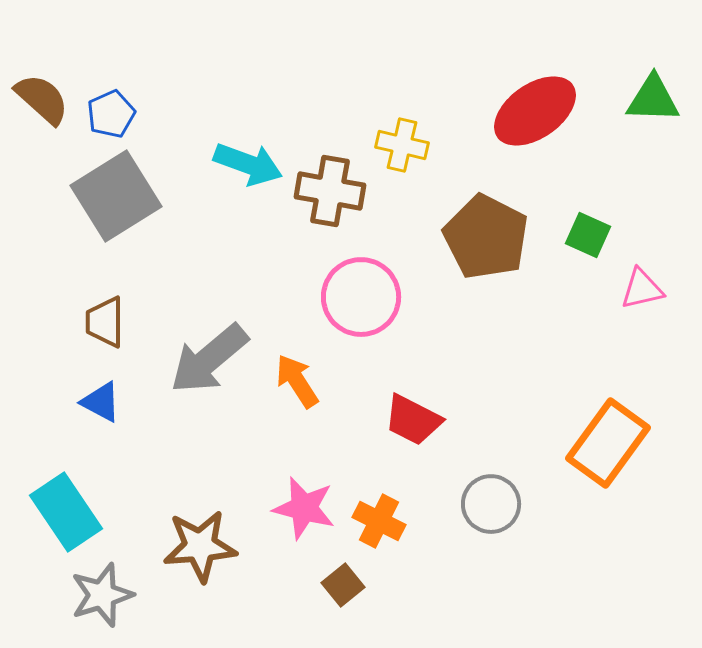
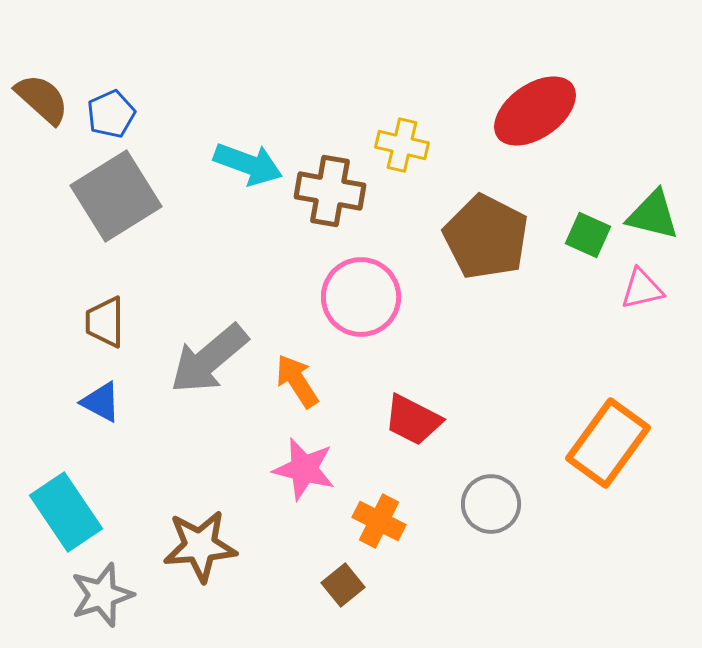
green triangle: moved 116 px down; rotated 12 degrees clockwise
pink star: moved 39 px up
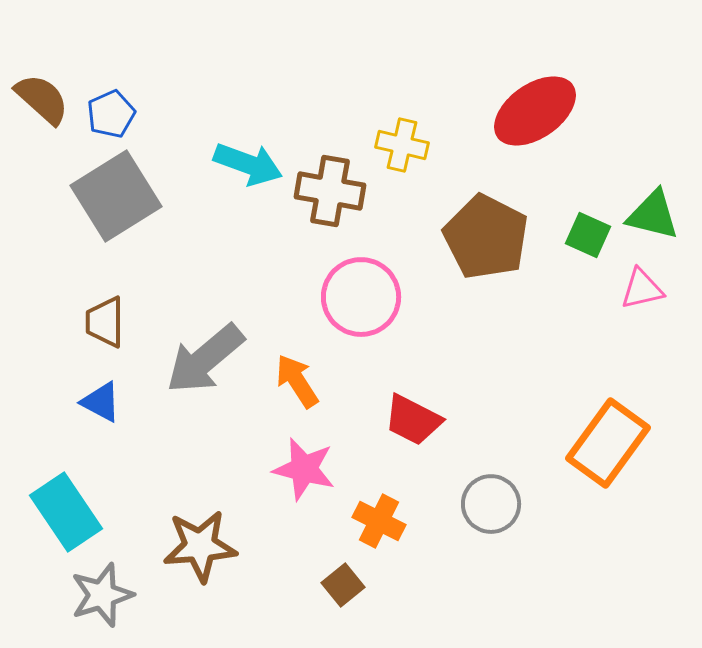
gray arrow: moved 4 px left
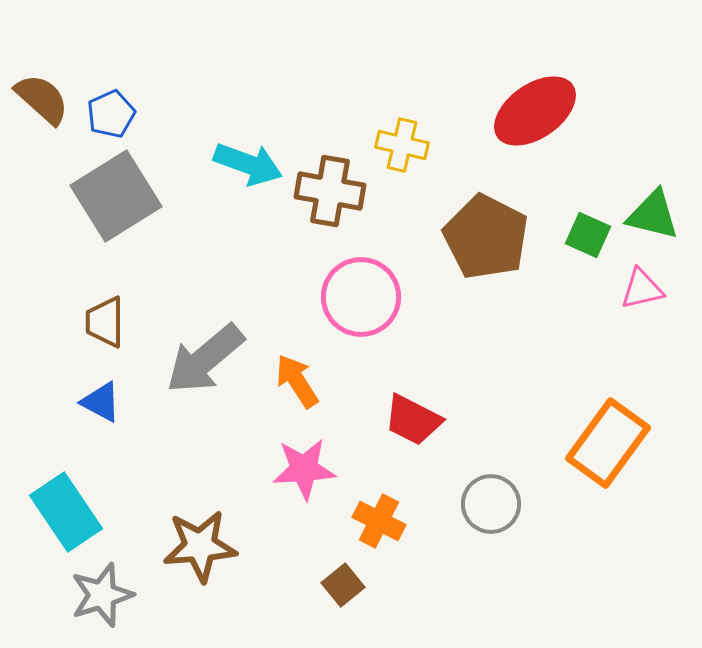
pink star: rotated 18 degrees counterclockwise
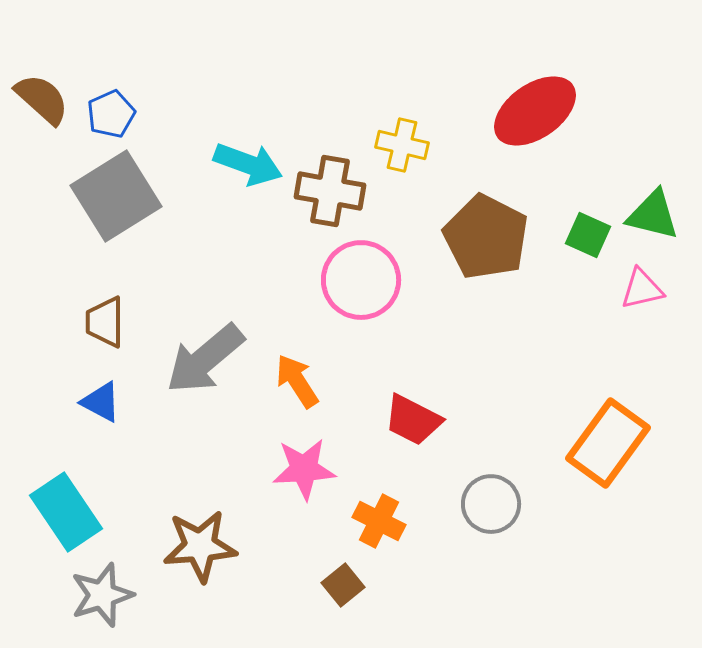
pink circle: moved 17 px up
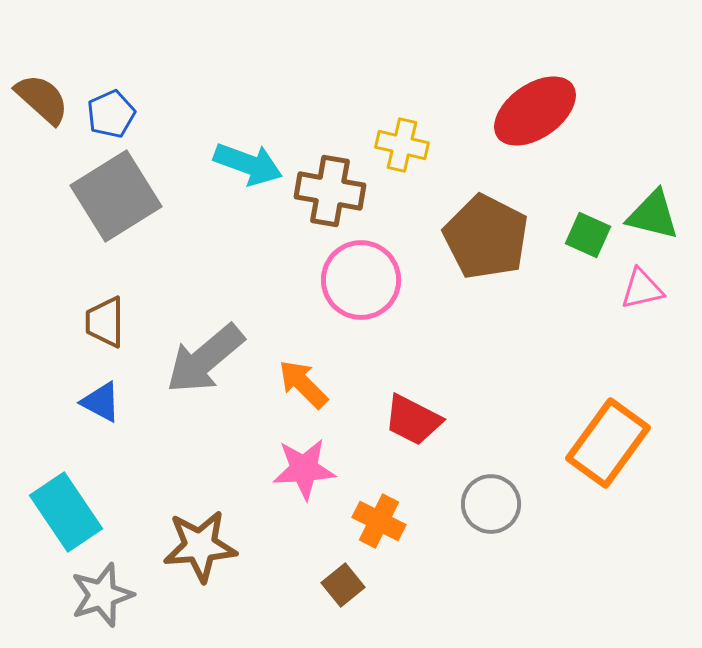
orange arrow: moved 6 px right, 3 px down; rotated 12 degrees counterclockwise
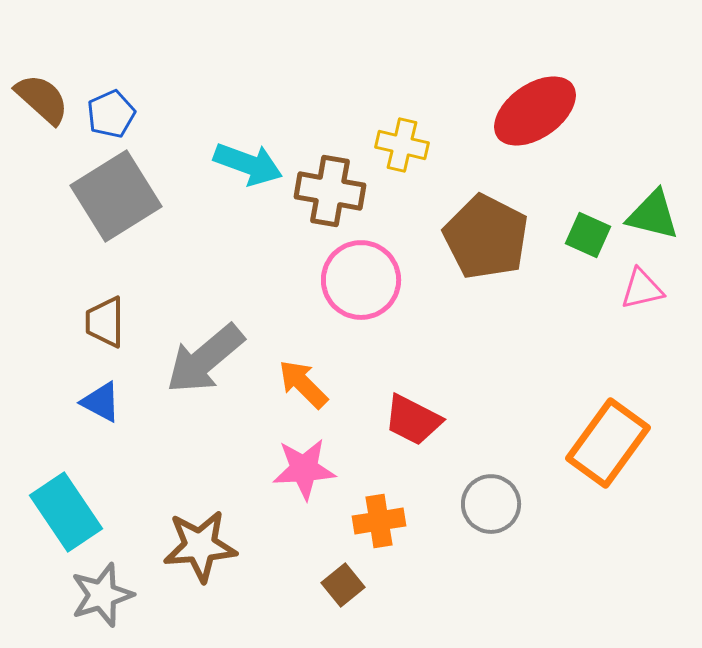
orange cross: rotated 36 degrees counterclockwise
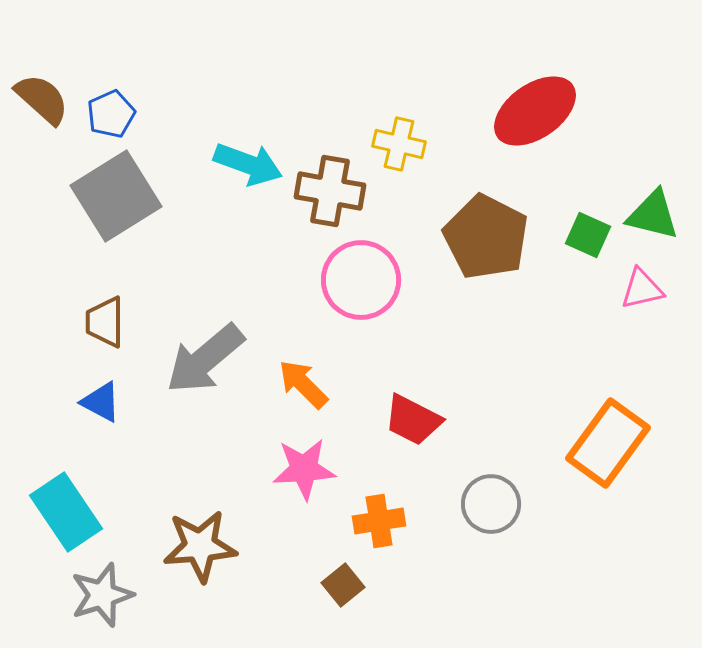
yellow cross: moved 3 px left, 1 px up
